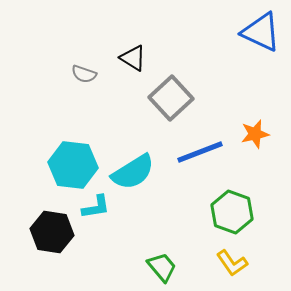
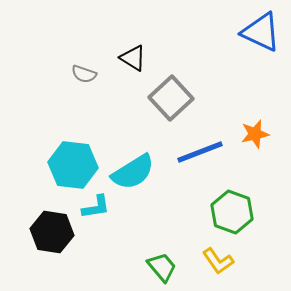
yellow L-shape: moved 14 px left, 2 px up
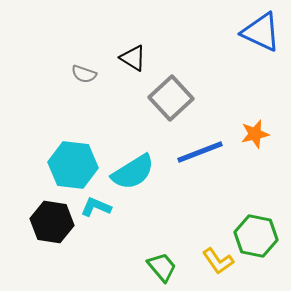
cyan L-shape: rotated 148 degrees counterclockwise
green hexagon: moved 24 px right, 24 px down; rotated 9 degrees counterclockwise
black hexagon: moved 10 px up
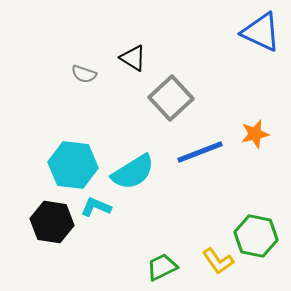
green trapezoid: rotated 76 degrees counterclockwise
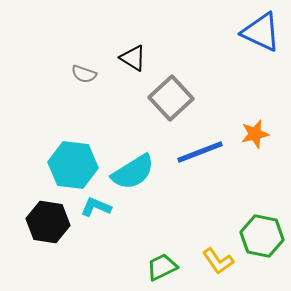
black hexagon: moved 4 px left
green hexagon: moved 6 px right
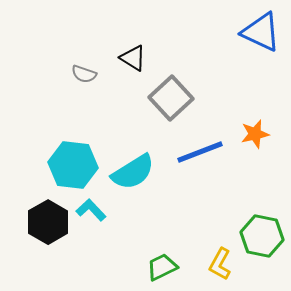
cyan L-shape: moved 5 px left, 3 px down; rotated 24 degrees clockwise
black hexagon: rotated 21 degrees clockwise
yellow L-shape: moved 2 px right, 3 px down; rotated 64 degrees clockwise
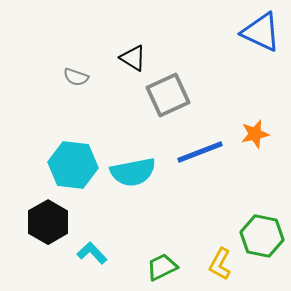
gray semicircle: moved 8 px left, 3 px down
gray square: moved 3 px left, 3 px up; rotated 18 degrees clockwise
cyan semicircle: rotated 21 degrees clockwise
cyan L-shape: moved 1 px right, 43 px down
